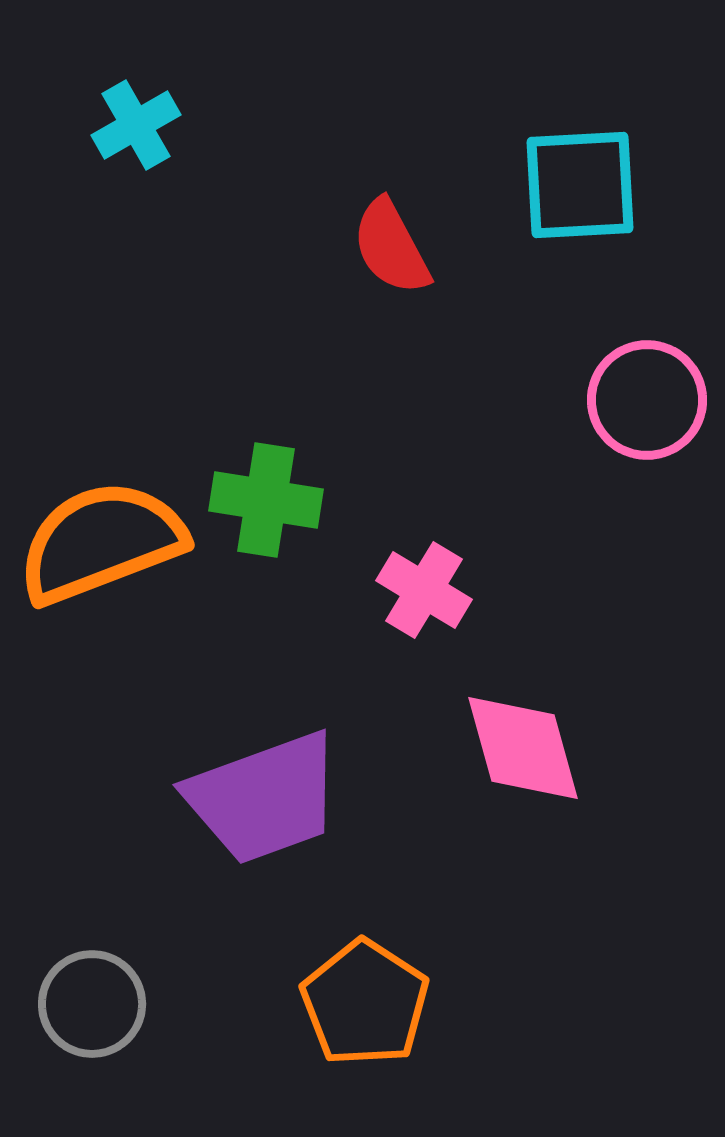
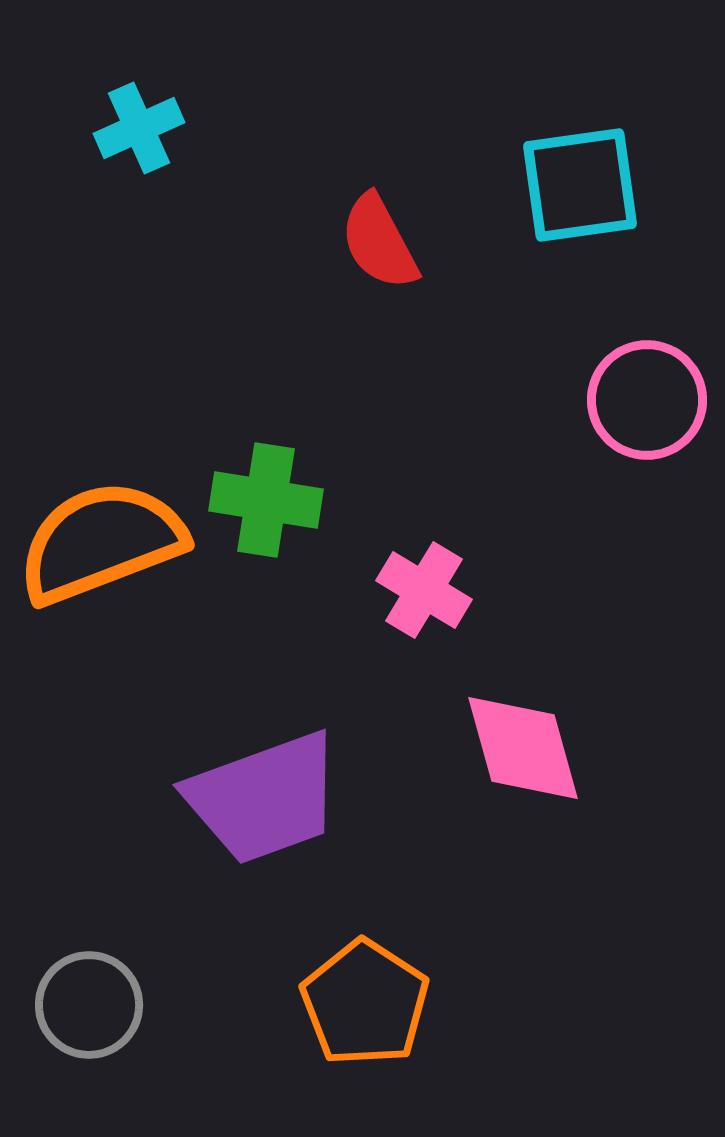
cyan cross: moved 3 px right, 3 px down; rotated 6 degrees clockwise
cyan square: rotated 5 degrees counterclockwise
red semicircle: moved 12 px left, 5 px up
gray circle: moved 3 px left, 1 px down
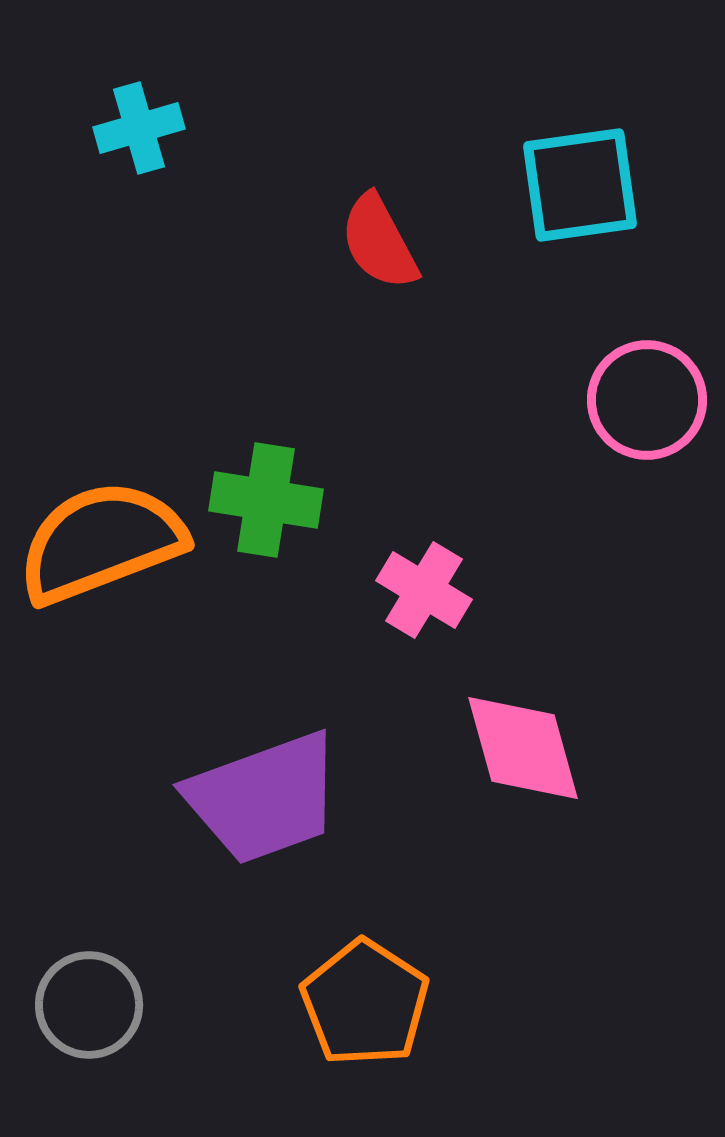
cyan cross: rotated 8 degrees clockwise
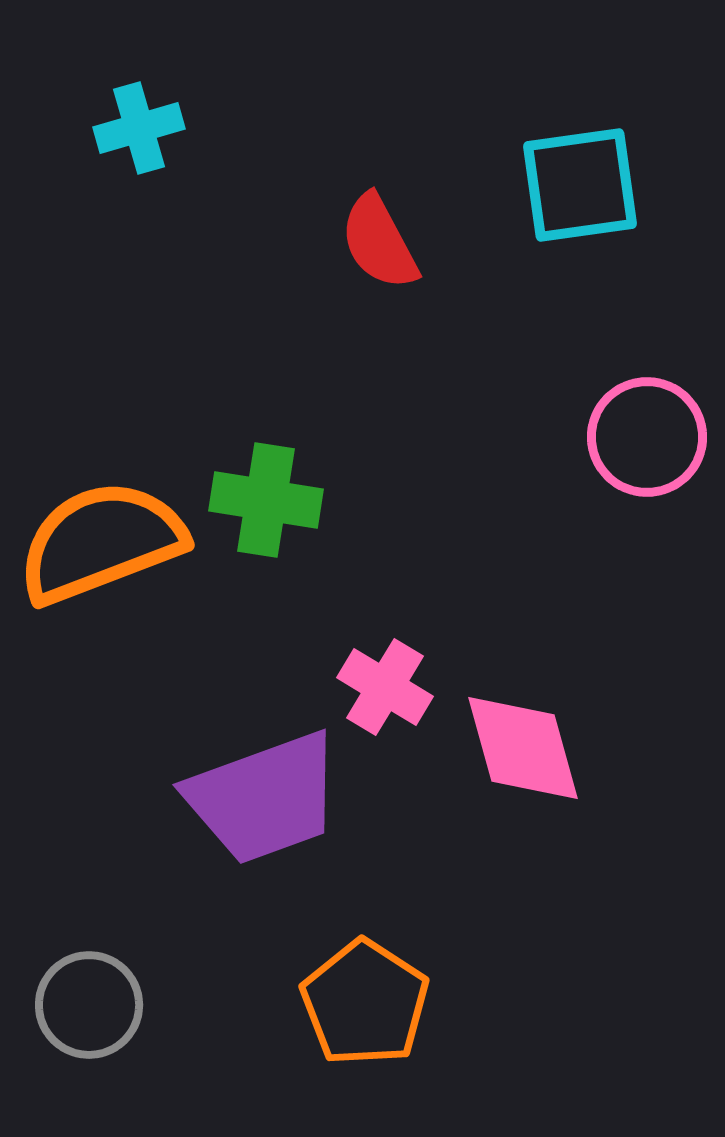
pink circle: moved 37 px down
pink cross: moved 39 px left, 97 px down
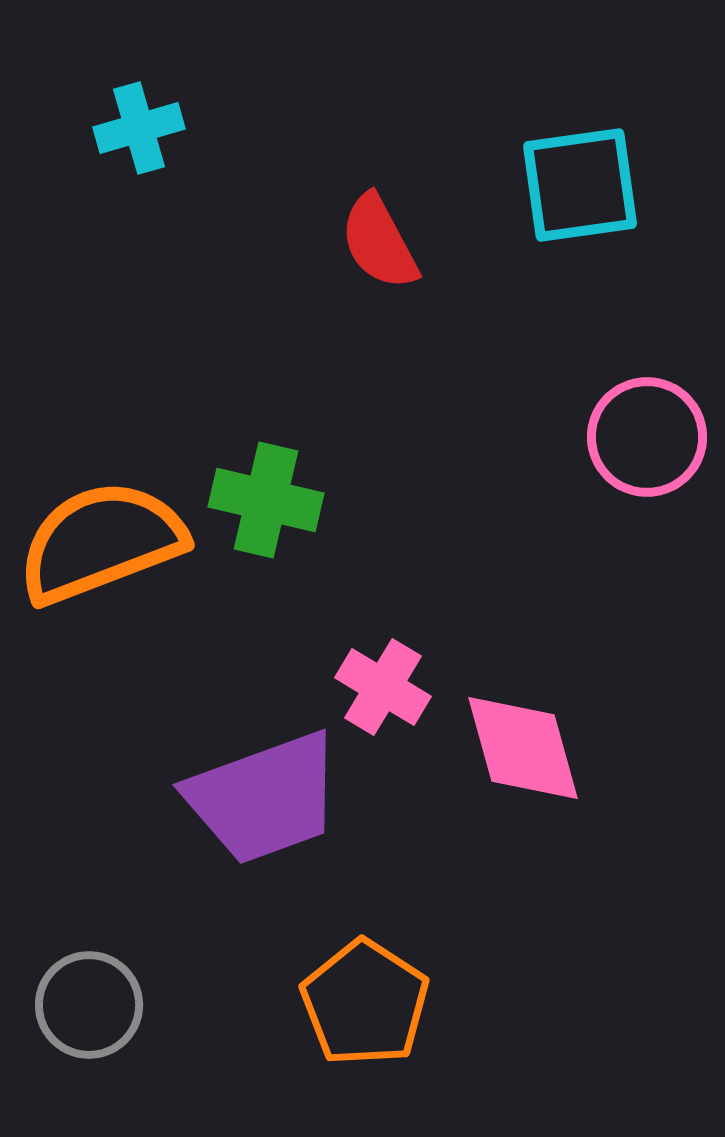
green cross: rotated 4 degrees clockwise
pink cross: moved 2 px left
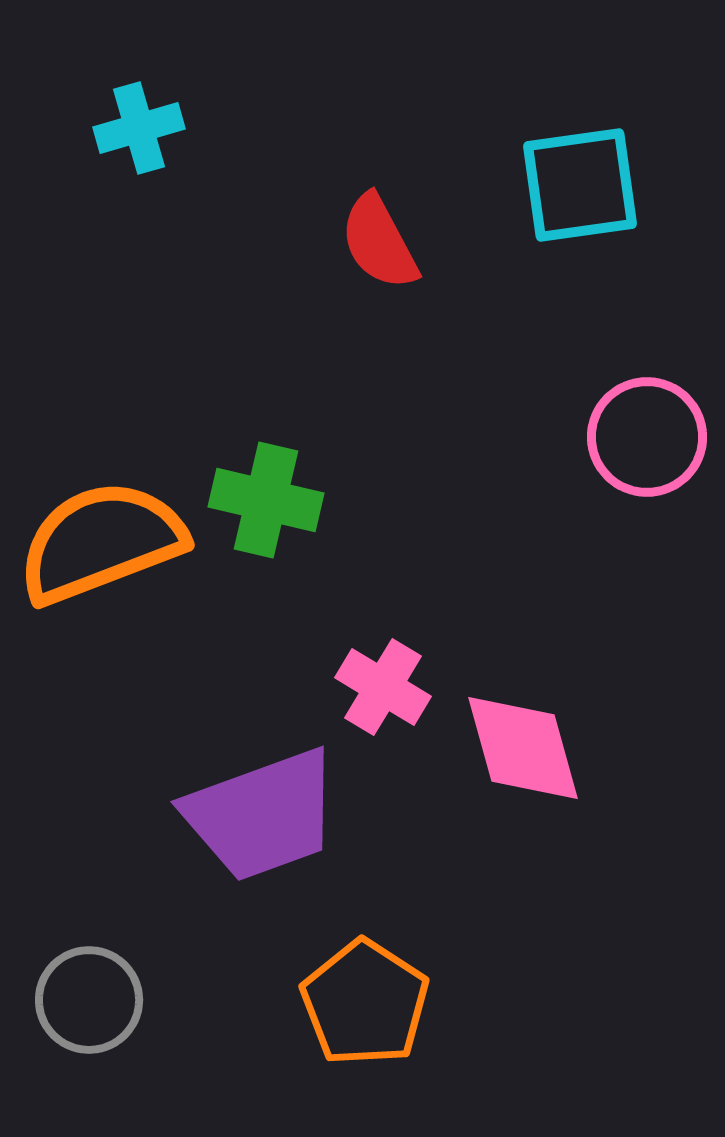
purple trapezoid: moved 2 px left, 17 px down
gray circle: moved 5 px up
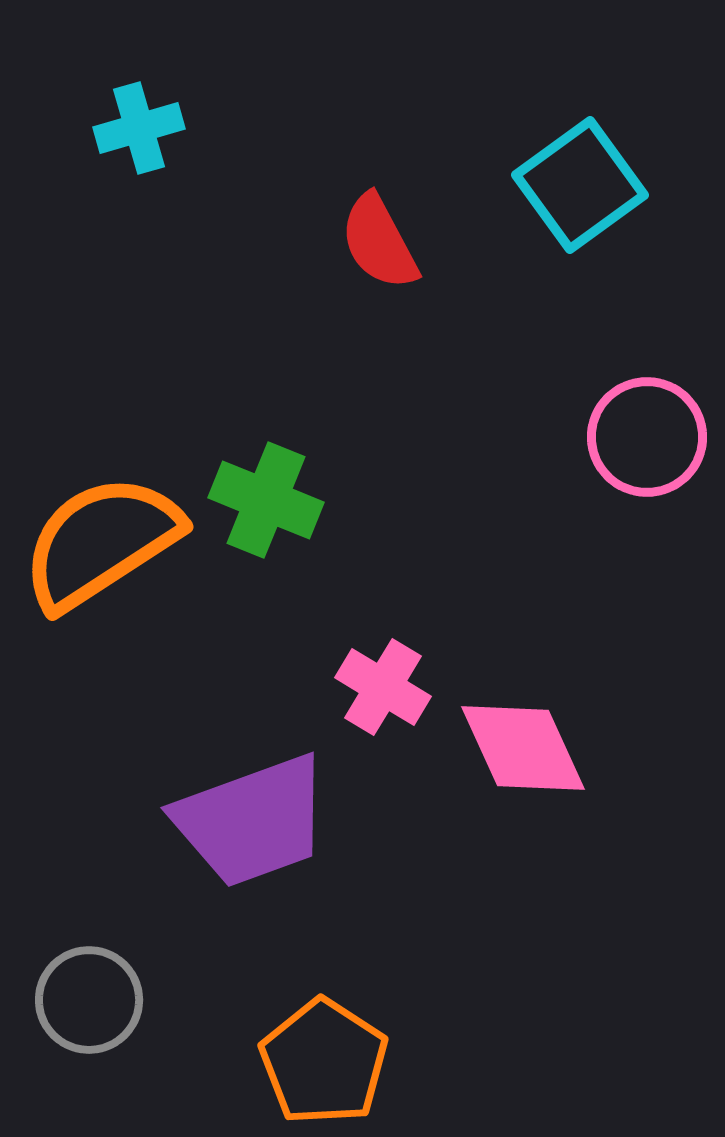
cyan square: rotated 28 degrees counterclockwise
green cross: rotated 9 degrees clockwise
orange semicircle: rotated 12 degrees counterclockwise
pink diamond: rotated 9 degrees counterclockwise
purple trapezoid: moved 10 px left, 6 px down
orange pentagon: moved 41 px left, 59 px down
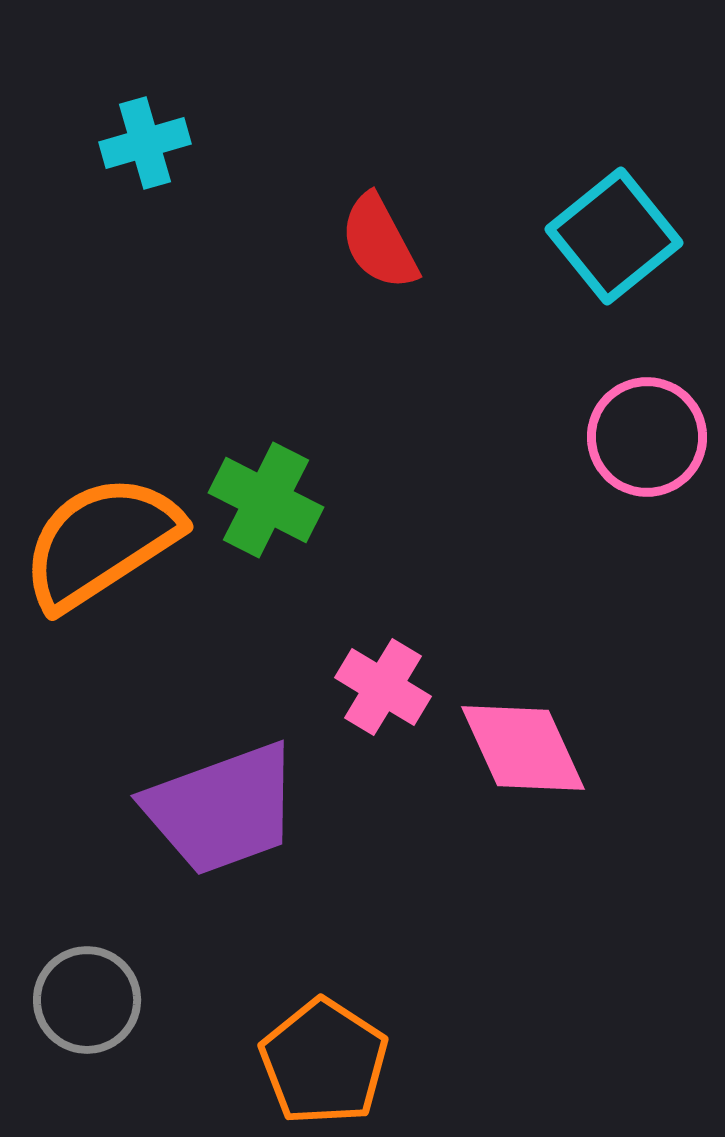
cyan cross: moved 6 px right, 15 px down
cyan square: moved 34 px right, 51 px down; rotated 3 degrees counterclockwise
green cross: rotated 5 degrees clockwise
purple trapezoid: moved 30 px left, 12 px up
gray circle: moved 2 px left
